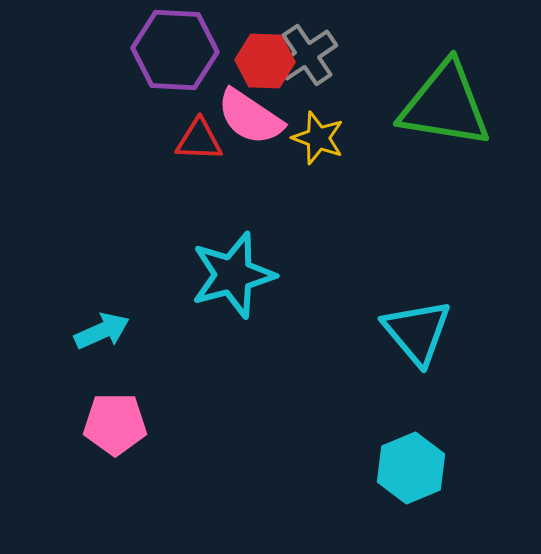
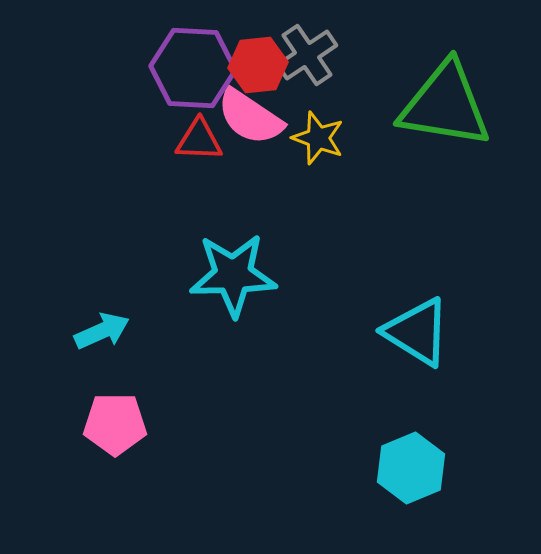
purple hexagon: moved 18 px right, 18 px down
red hexagon: moved 7 px left, 4 px down; rotated 8 degrees counterclockwise
cyan star: rotated 14 degrees clockwise
cyan triangle: rotated 18 degrees counterclockwise
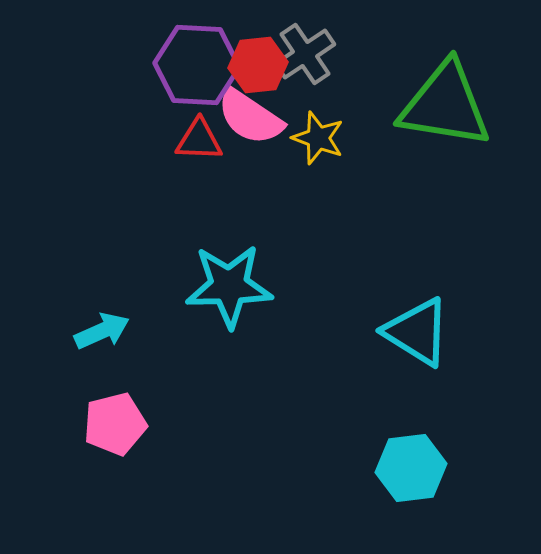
gray cross: moved 2 px left, 1 px up
purple hexagon: moved 4 px right, 3 px up
cyan star: moved 4 px left, 11 px down
pink pentagon: rotated 14 degrees counterclockwise
cyan hexagon: rotated 16 degrees clockwise
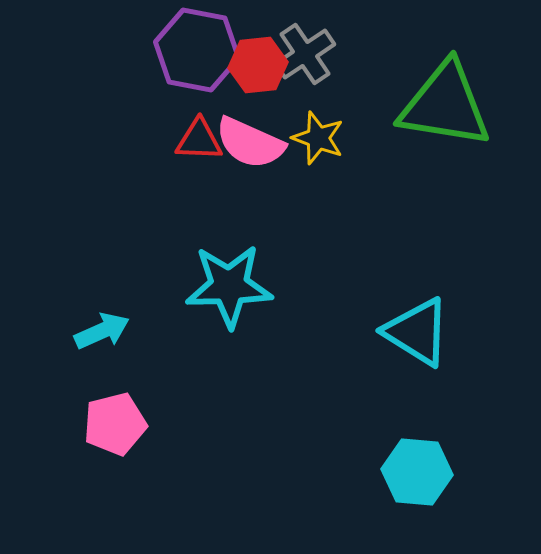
purple hexagon: moved 15 px up; rotated 8 degrees clockwise
pink semicircle: moved 26 px down; rotated 10 degrees counterclockwise
cyan hexagon: moved 6 px right, 4 px down; rotated 12 degrees clockwise
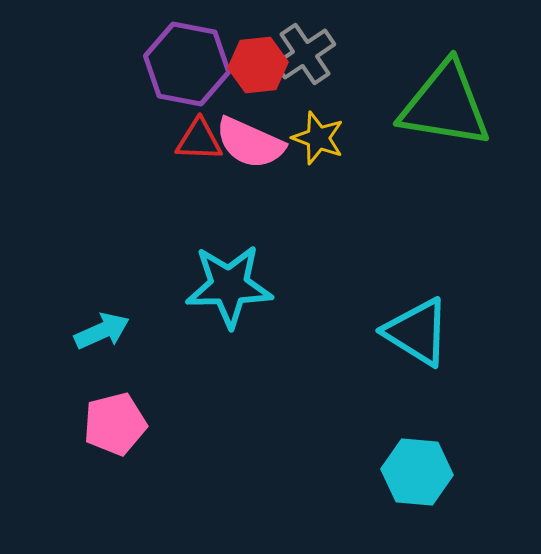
purple hexagon: moved 10 px left, 14 px down
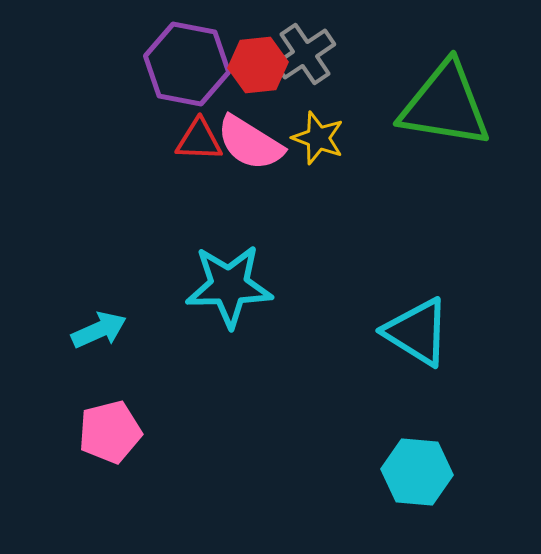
pink semicircle: rotated 8 degrees clockwise
cyan arrow: moved 3 px left, 1 px up
pink pentagon: moved 5 px left, 8 px down
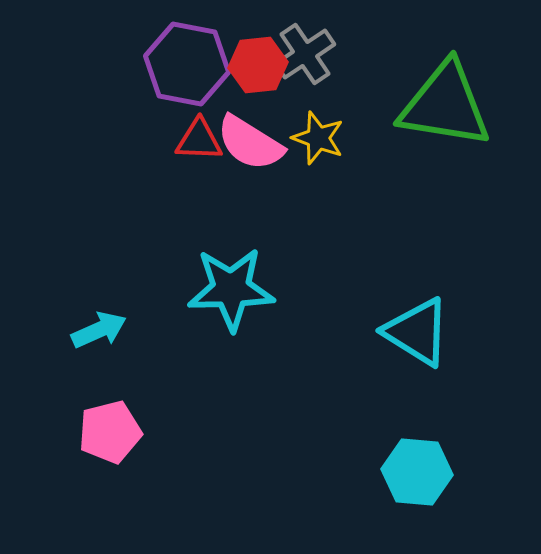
cyan star: moved 2 px right, 3 px down
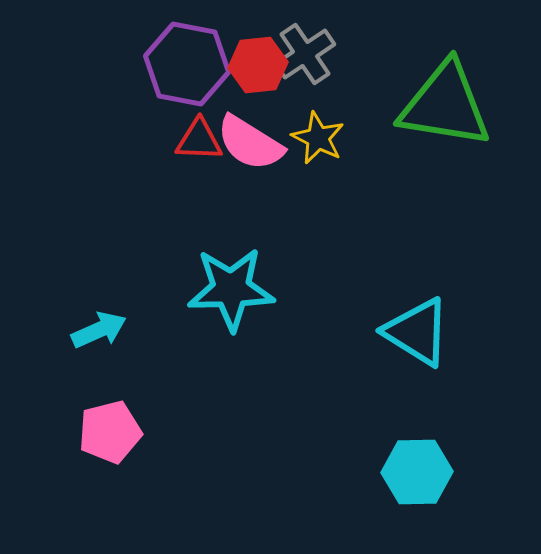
yellow star: rotated 6 degrees clockwise
cyan hexagon: rotated 6 degrees counterclockwise
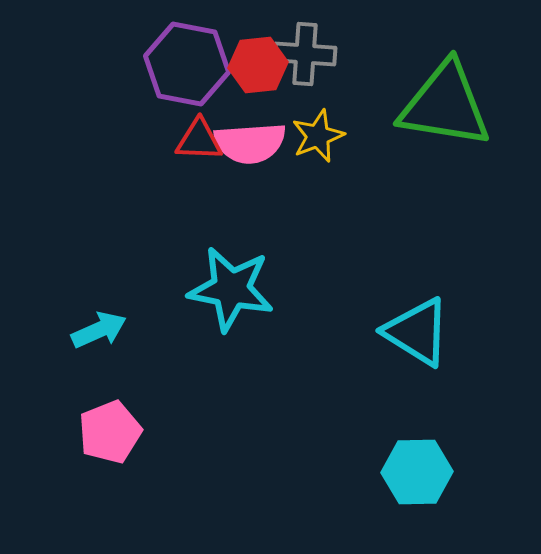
gray cross: rotated 38 degrees clockwise
yellow star: moved 2 px up; rotated 24 degrees clockwise
pink semicircle: rotated 36 degrees counterclockwise
cyan star: rotated 12 degrees clockwise
pink pentagon: rotated 8 degrees counterclockwise
